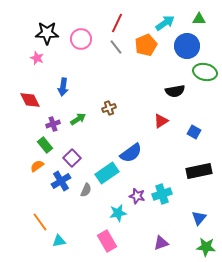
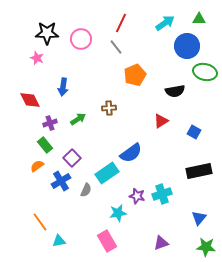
red line: moved 4 px right
orange pentagon: moved 11 px left, 30 px down
brown cross: rotated 16 degrees clockwise
purple cross: moved 3 px left, 1 px up
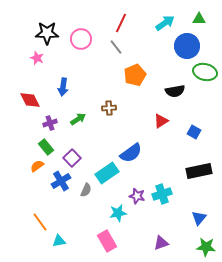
green rectangle: moved 1 px right, 2 px down
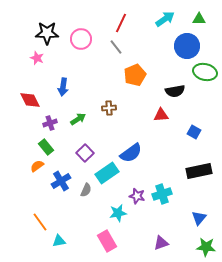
cyan arrow: moved 4 px up
red triangle: moved 6 px up; rotated 28 degrees clockwise
purple square: moved 13 px right, 5 px up
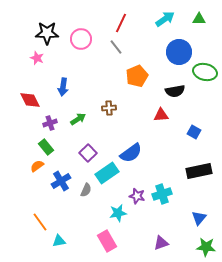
blue circle: moved 8 px left, 6 px down
orange pentagon: moved 2 px right, 1 px down
purple square: moved 3 px right
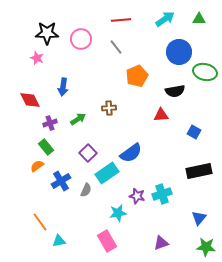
red line: moved 3 px up; rotated 60 degrees clockwise
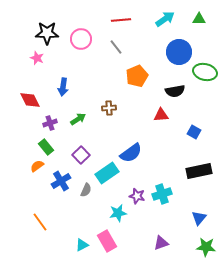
purple square: moved 7 px left, 2 px down
cyan triangle: moved 23 px right, 4 px down; rotated 16 degrees counterclockwise
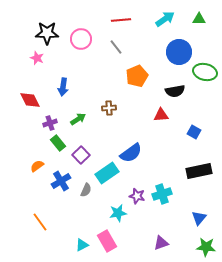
green rectangle: moved 12 px right, 4 px up
